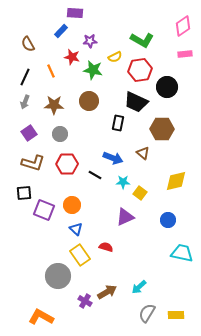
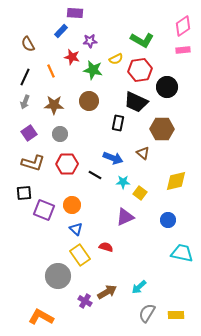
pink rectangle at (185, 54): moved 2 px left, 4 px up
yellow semicircle at (115, 57): moved 1 px right, 2 px down
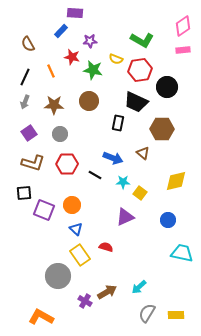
yellow semicircle at (116, 59): rotated 48 degrees clockwise
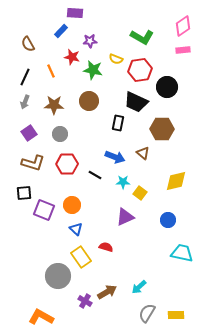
green L-shape at (142, 40): moved 3 px up
blue arrow at (113, 158): moved 2 px right, 1 px up
yellow rectangle at (80, 255): moved 1 px right, 2 px down
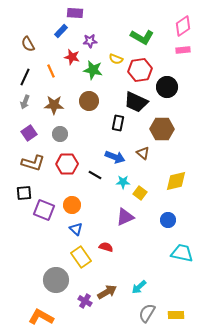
gray circle at (58, 276): moved 2 px left, 4 px down
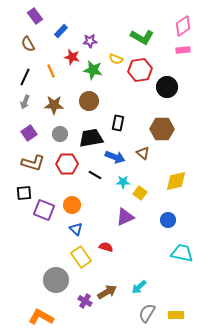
purple rectangle at (75, 13): moved 40 px left, 3 px down; rotated 49 degrees clockwise
black trapezoid at (136, 102): moved 45 px left, 36 px down; rotated 145 degrees clockwise
